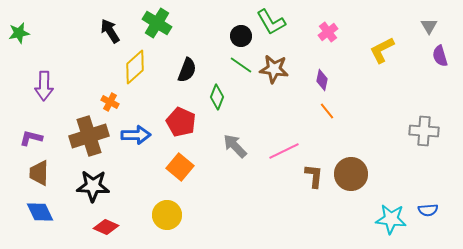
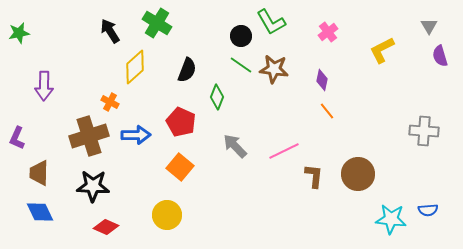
purple L-shape: moved 14 px left; rotated 80 degrees counterclockwise
brown circle: moved 7 px right
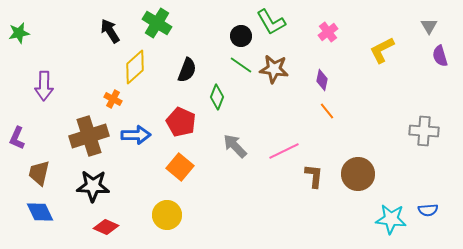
orange cross: moved 3 px right, 3 px up
brown trapezoid: rotated 12 degrees clockwise
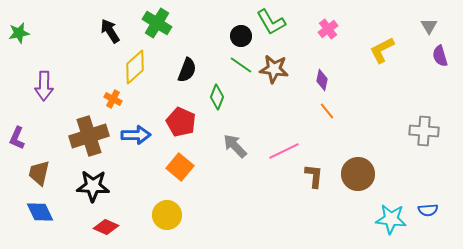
pink cross: moved 3 px up
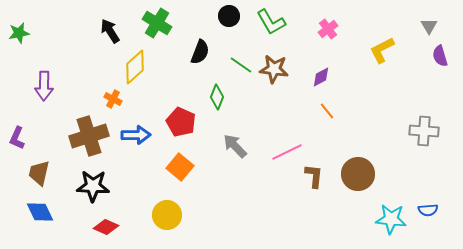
black circle: moved 12 px left, 20 px up
black semicircle: moved 13 px right, 18 px up
purple diamond: moved 1 px left, 3 px up; rotated 50 degrees clockwise
pink line: moved 3 px right, 1 px down
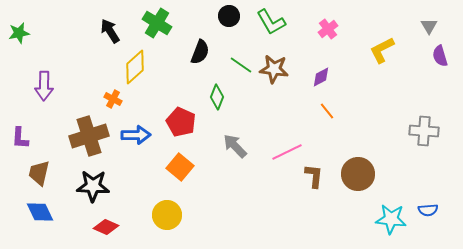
purple L-shape: moved 3 px right; rotated 20 degrees counterclockwise
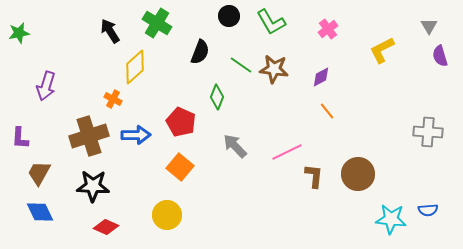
purple arrow: moved 2 px right; rotated 16 degrees clockwise
gray cross: moved 4 px right, 1 px down
brown trapezoid: rotated 16 degrees clockwise
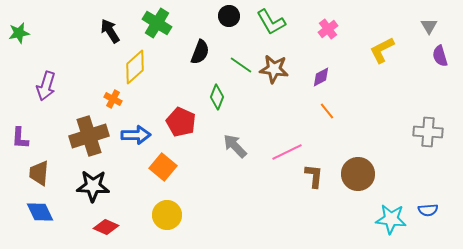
orange square: moved 17 px left
brown trapezoid: rotated 24 degrees counterclockwise
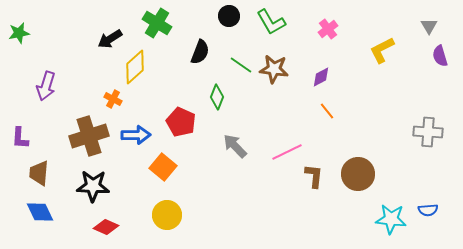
black arrow: moved 8 px down; rotated 90 degrees counterclockwise
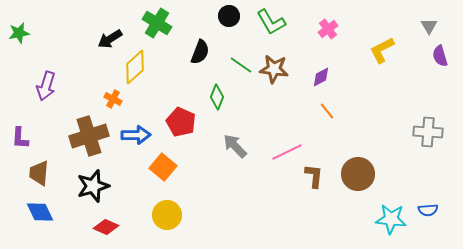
black star: rotated 20 degrees counterclockwise
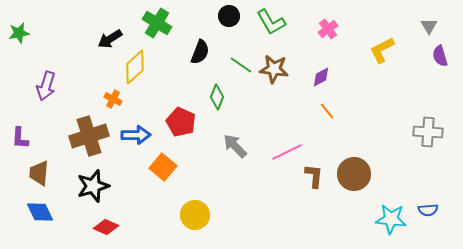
brown circle: moved 4 px left
yellow circle: moved 28 px right
